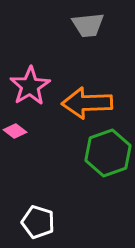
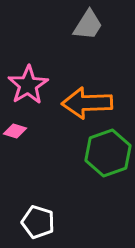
gray trapezoid: rotated 52 degrees counterclockwise
pink star: moved 2 px left, 1 px up
pink diamond: rotated 20 degrees counterclockwise
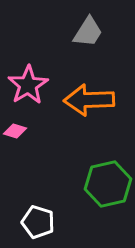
gray trapezoid: moved 7 px down
orange arrow: moved 2 px right, 3 px up
green hexagon: moved 31 px down; rotated 6 degrees clockwise
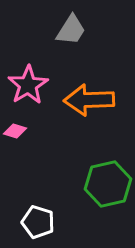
gray trapezoid: moved 17 px left, 2 px up
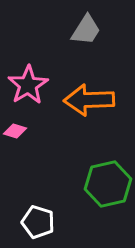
gray trapezoid: moved 15 px right
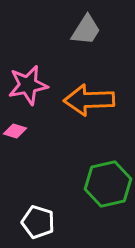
pink star: rotated 21 degrees clockwise
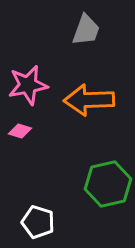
gray trapezoid: rotated 12 degrees counterclockwise
pink diamond: moved 5 px right
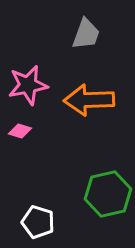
gray trapezoid: moved 4 px down
green hexagon: moved 10 px down
